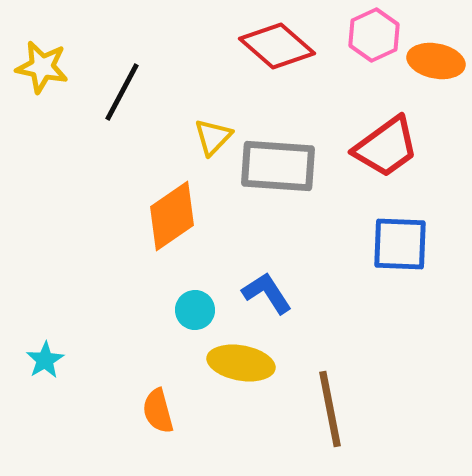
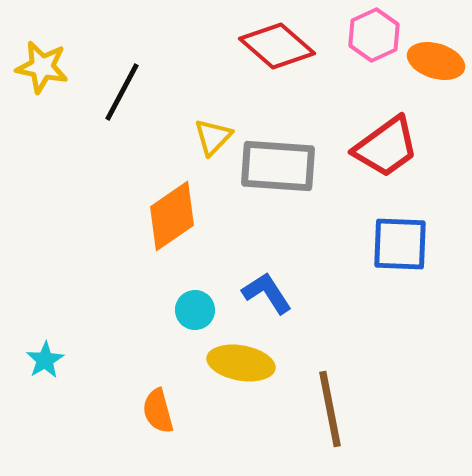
orange ellipse: rotated 6 degrees clockwise
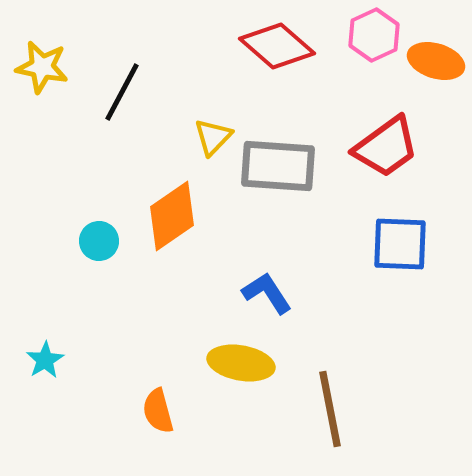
cyan circle: moved 96 px left, 69 px up
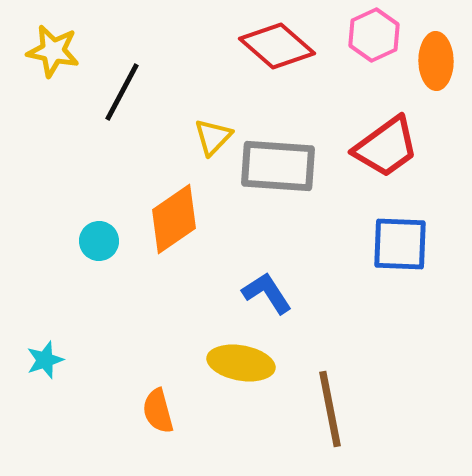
orange ellipse: rotated 72 degrees clockwise
yellow star: moved 11 px right, 16 px up
orange diamond: moved 2 px right, 3 px down
cyan star: rotated 12 degrees clockwise
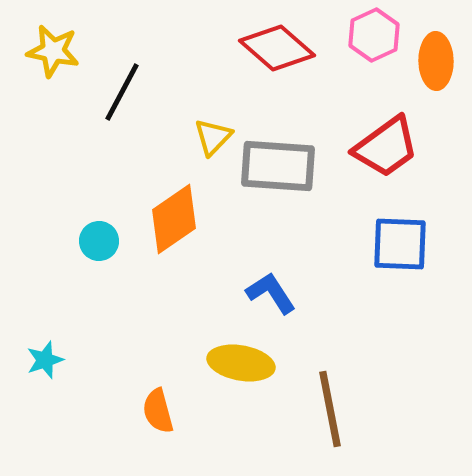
red diamond: moved 2 px down
blue L-shape: moved 4 px right
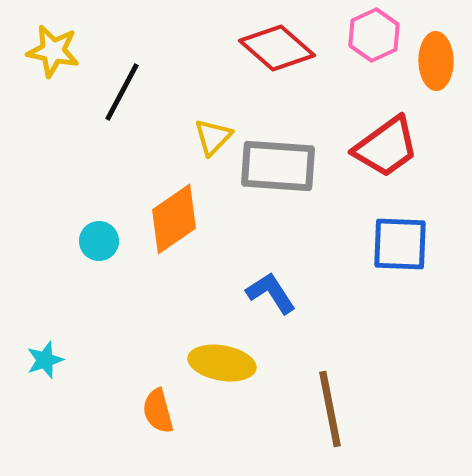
yellow ellipse: moved 19 px left
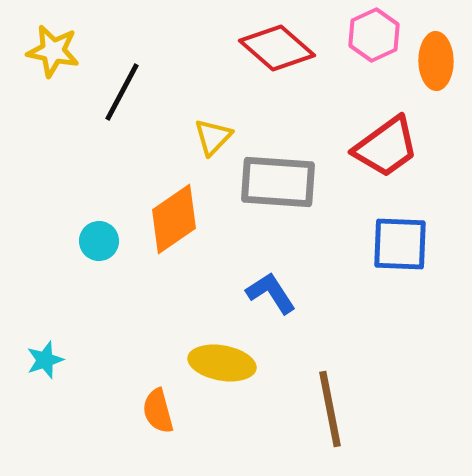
gray rectangle: moved 16 px down
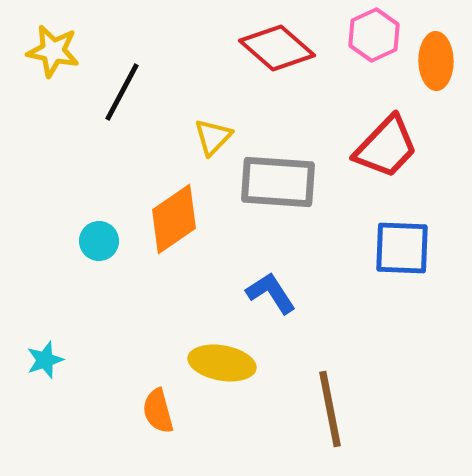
red trapezoid: rotated 10 degrees counterclockwise
blue square: moved 2 px right, 4 px down
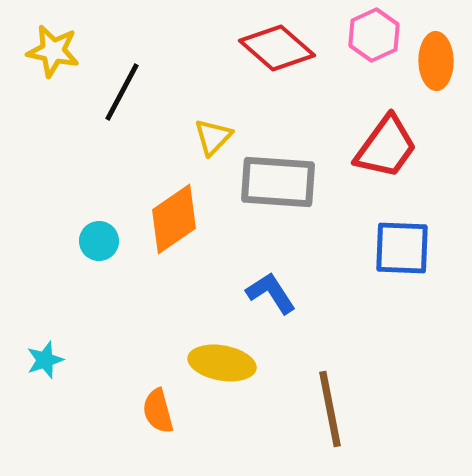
red trapezoid: rotated 8 degrees counterclockwise
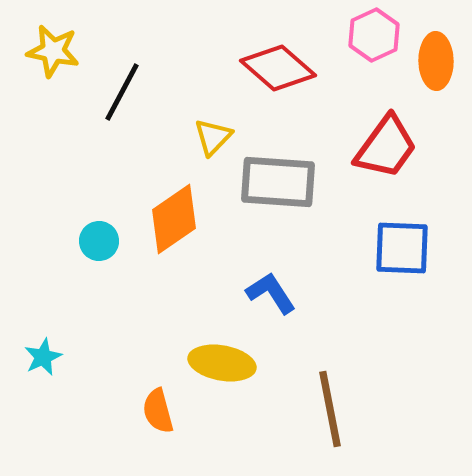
red diamond: moved 1 px right, 20 px down
cyan star: moved 2 px left, 3 px up; rotated 6 degrees counterclockwise
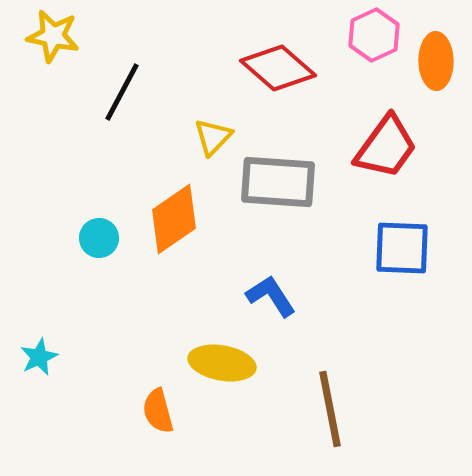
yellow star: moved 15 px up
cyan circle: moved 3 px up
blue L-shape: moved 3 px down
cyan star: moved 4 px left
